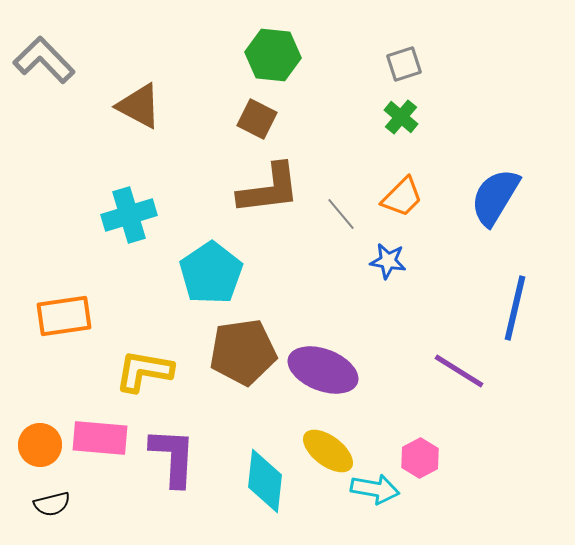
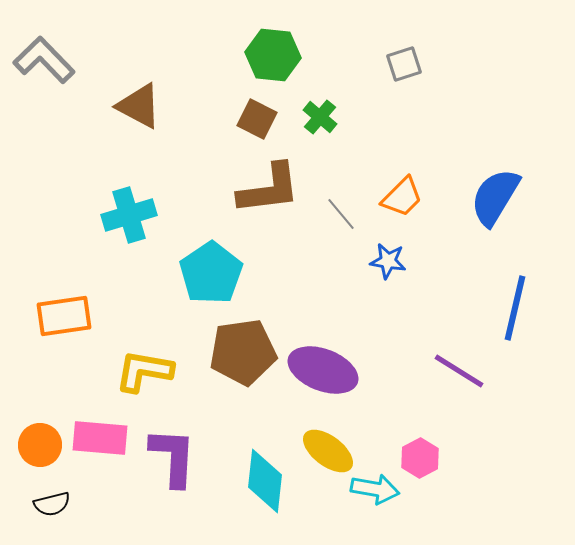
green cross: moved 81 px left
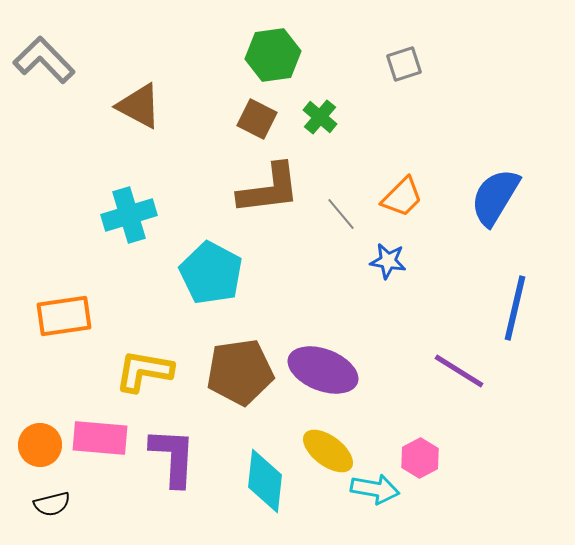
green hexagon: rotated 14 degrees counterclockwise
cyan pentagon: rotated 10 degrees counterclockwise
brown pentagon: moved 3 px left, 20 px down
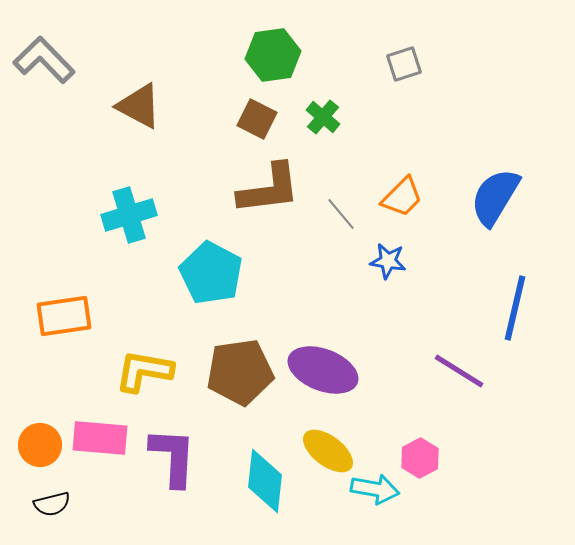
green cross: moved 3 px right
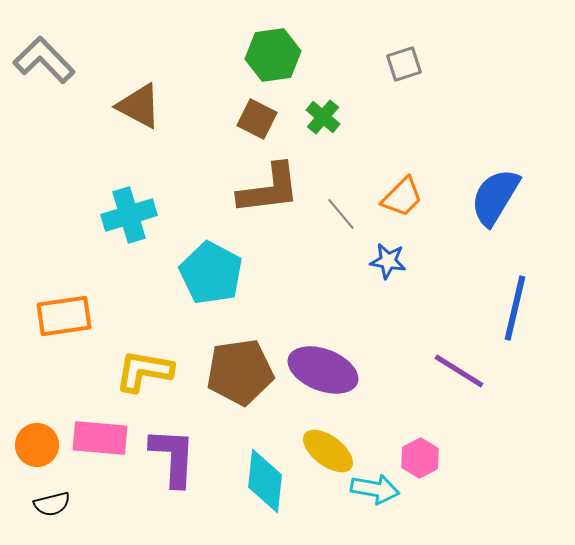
orange circle: moved 3 px left
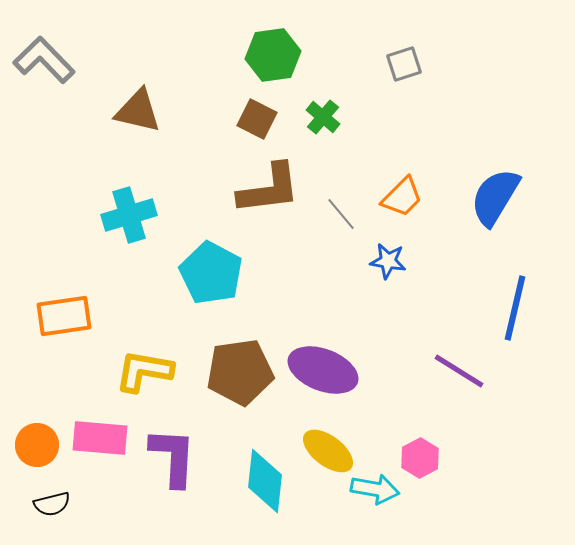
brown triangle: moved 1 px left, 5 px down; rotated 15 degrees counterclockwise
